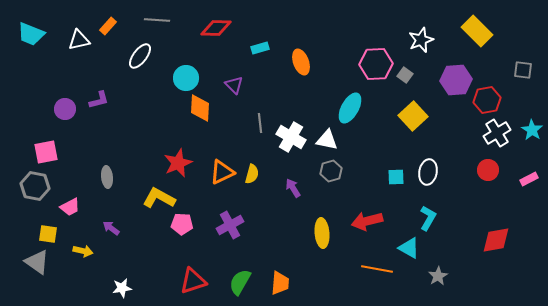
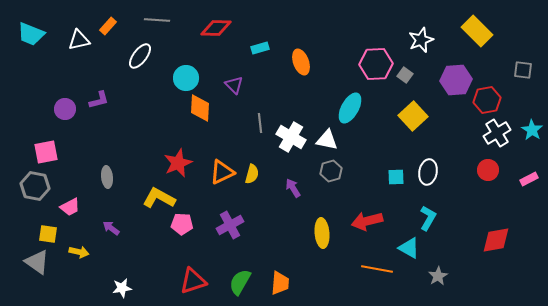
yellow arrow at (83, 251): moved 4 px left, 1 px down
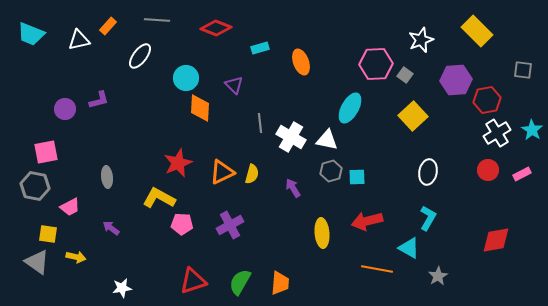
red diamond at (216, 28): rotated 20 degrees clockwise
cyan square at (396, 177): moved 39 px left
pink rectangle at (529, 179): moved 7 px left, 5 px up
yellow arrow at (79, 252): moved 3 px left, 5 px down
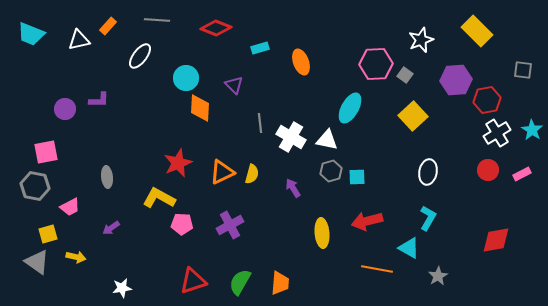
purple L-shape at (99, 100): rotated 15 degrees clockwise
purple arrow at (111, 228): rotated 72 degrees counterclockwise
yellow square at (48, 234): rotated 24 degrees counterclockwise
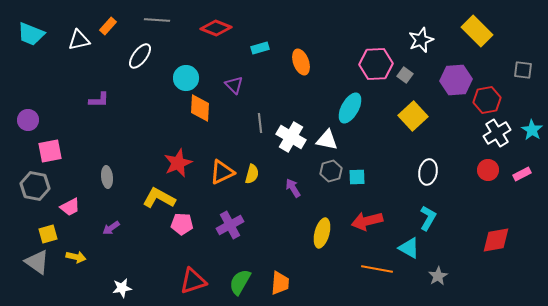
purple circle at (65, 109): moved 37 px left, 11 px down
pink square at (46, 152): moved 4 px right, 1 px up
yellow ellipse at (322, 233): rotated 20 degrees clockwise
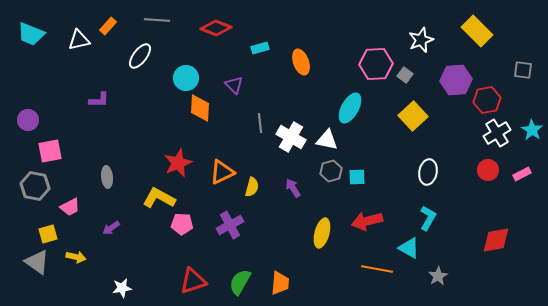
yellow semicircle at (252, 174): moved 13 px down
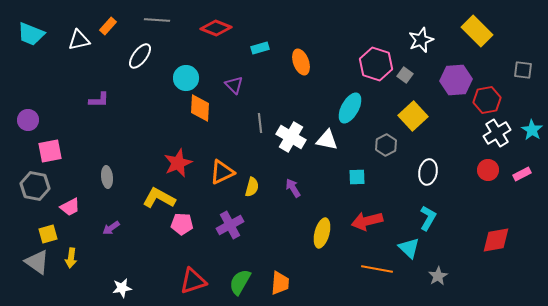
pink hexagon at (376, 64): rotated 20 degrees clockwise
gray hexagon at (331, 171): moved 55 px right, 26 px up; rotated 10 degrees counterclockwise
cyan triangle at (409, 248): rotated 15 degrees clockwise
yellow arrow at (76, 257): moved 5 px left, 1 px down; rotated 84 degrees clockwise
